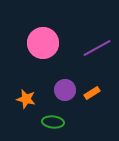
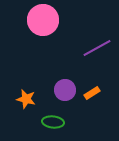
pink circle: moved 23 px up
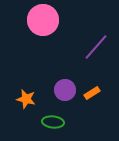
purple line: moved 1 px left, 1 px up; rotated 20 degrees counterclockwise
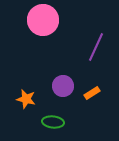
purple line: rotated 16 degrees counterclockwise
purple circle: moved 2 px left, 4 px up
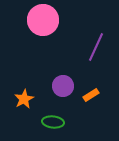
orange rectangle: moved 1 px left, 2 px down
orange star: moved 2 px left; rotated 30 degrees clockwise
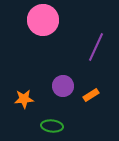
orange star: rotated 24 degrees clockwise
green ellipse: moved 1 px left, 4 px down
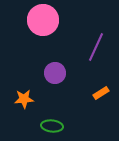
purple circle: moved 8 px left, 13 px up
orange rectangle: moved 10 px right, 2 px up
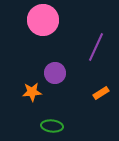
orange star: moved 8 px right, 7 px up
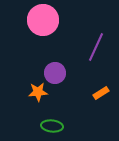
orange star: moved 6 px right
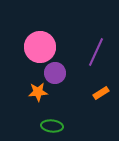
pink circle: moved 3 px left, 27 px down
purple line: moved 5 px down
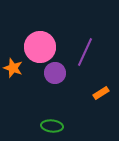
purple line: moved 11 px left
orange star: moved 25 px left, 24 px up; rotated 24 degrees clockwise
